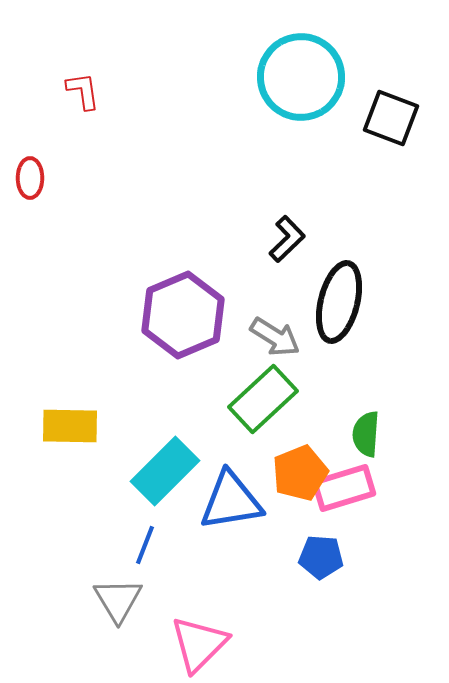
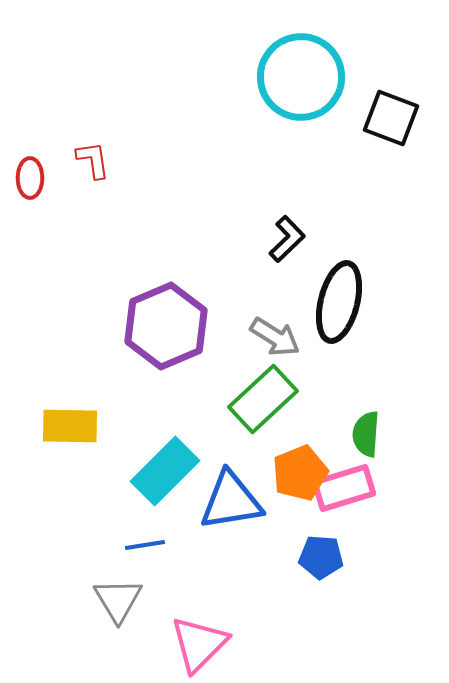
red L-shape: moved 10 px right, 69 px down
purple hexagon: moved 17 px left, 11 px down
blue line: rotated 60 degrees clockwise
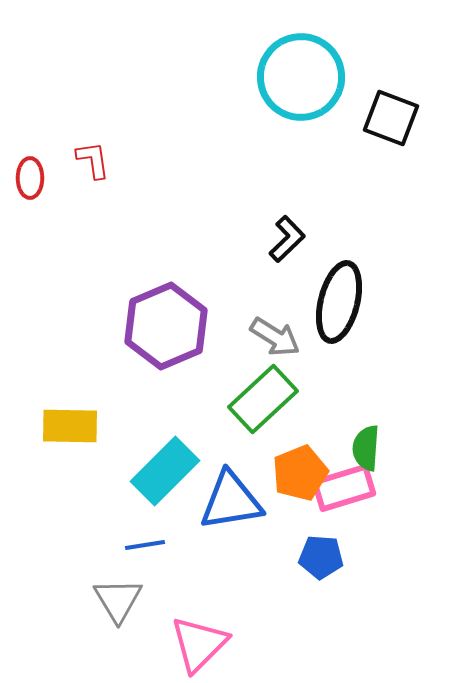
green semicircle: moved 14 px down
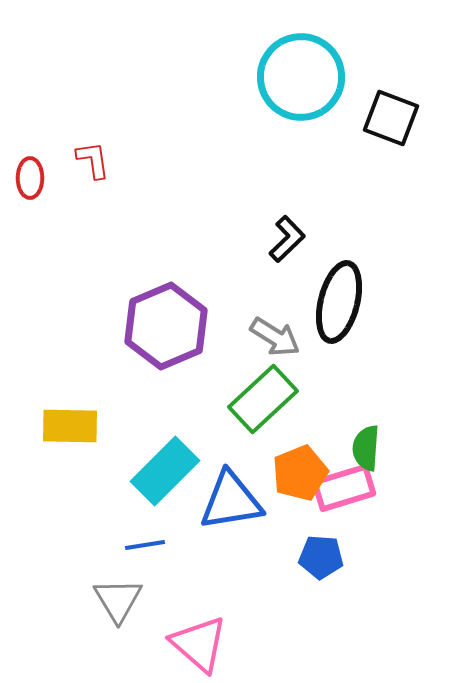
pink triangle: rotated 34 degrees counterclockwise
